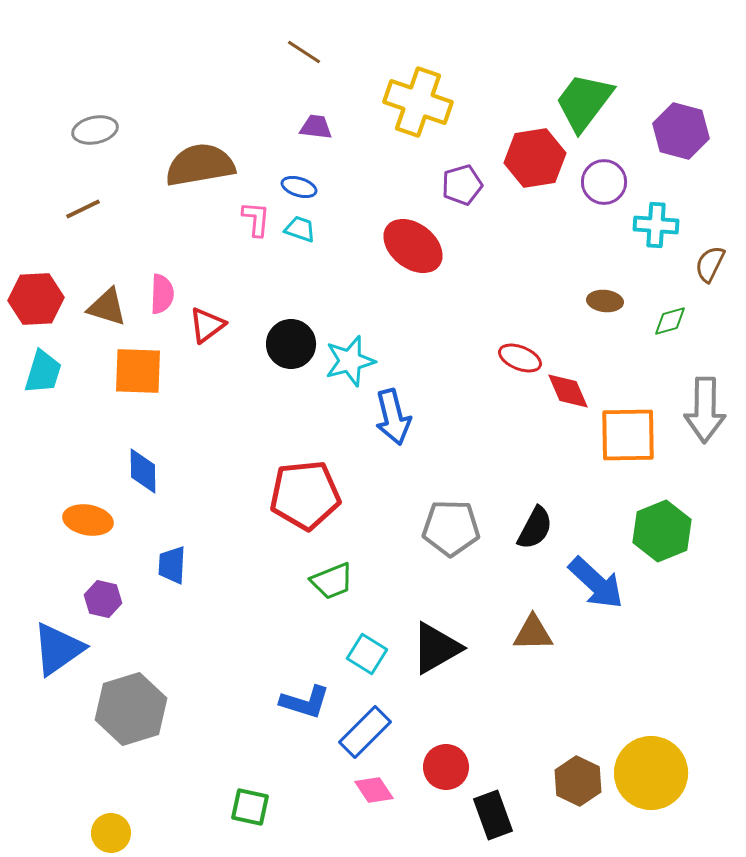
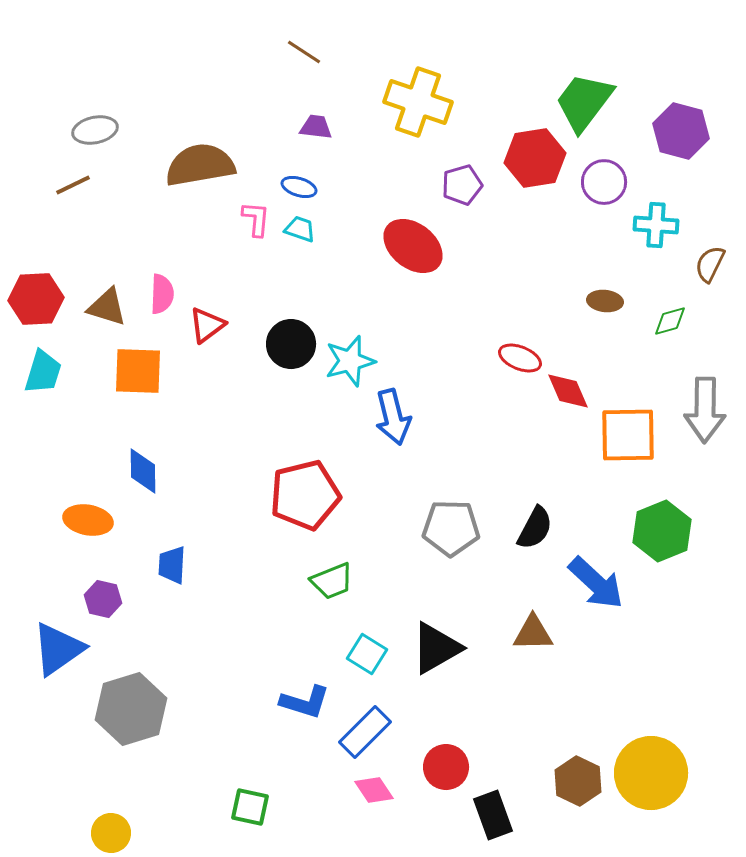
brown line at (83, 209): moved 10 px left, 24 px up
red pentagon at (305, 495): rotated 8 degrees counterclockwise
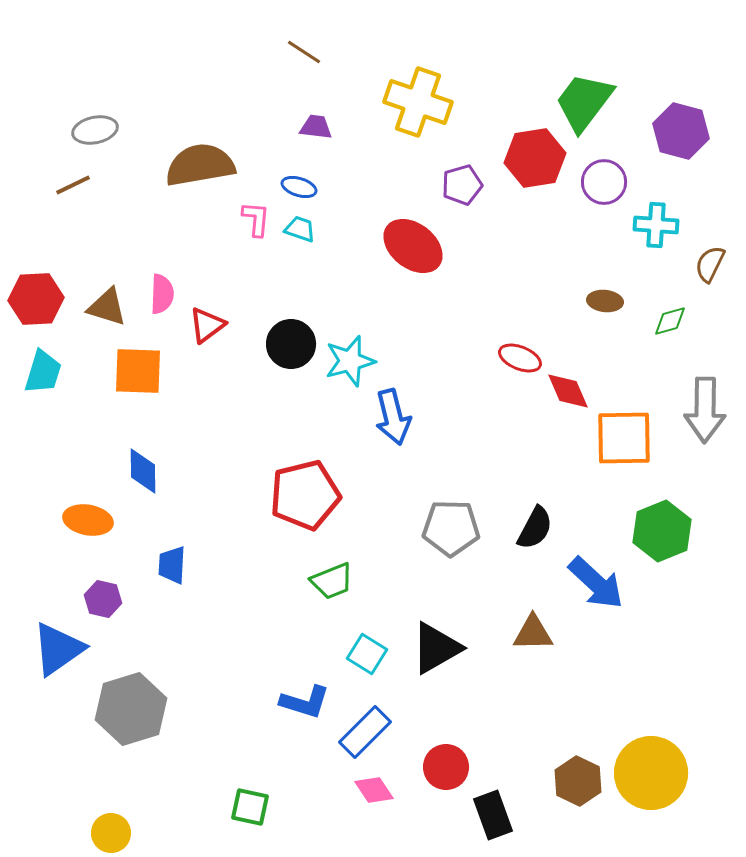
orange square at (628, 435): moved 4 px left, 3 px down
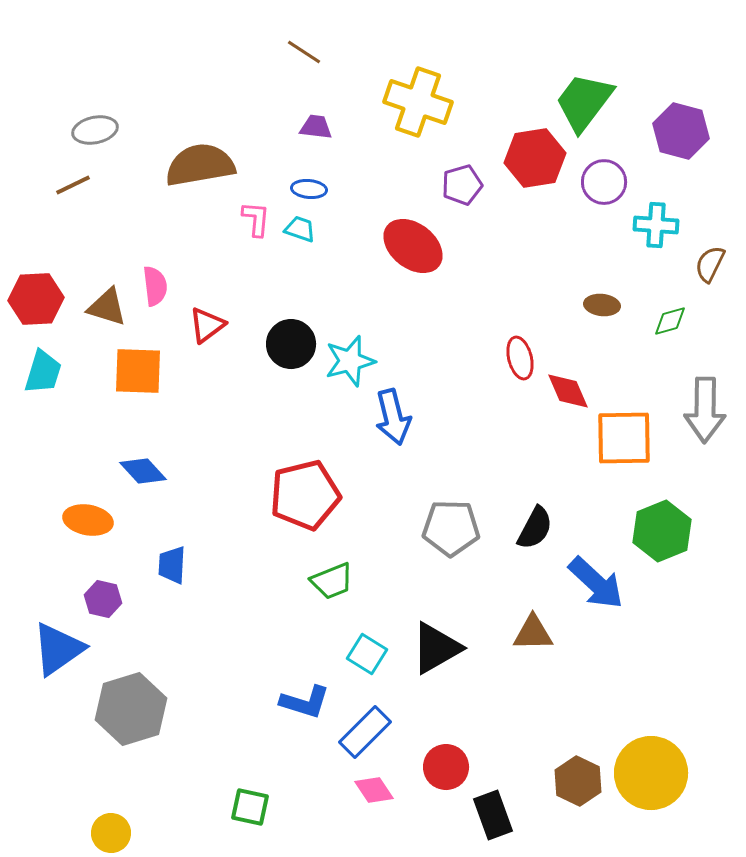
blue ellipse at (299, 187): moved 10 px right, 2 px down; rotated 12 degrees counterclockwise
pink semicircle at (162, 294): moved 7 px left, 8 px up; rotated 9 degrees counterclockwise
brown ellipse at (605, 301): moved 3 px left, 4 px down
red ellipse at (520, 358): rotated 54 degrees clockwise
blue diamond at (143, 471): rotated 42 degrees counterclockwise
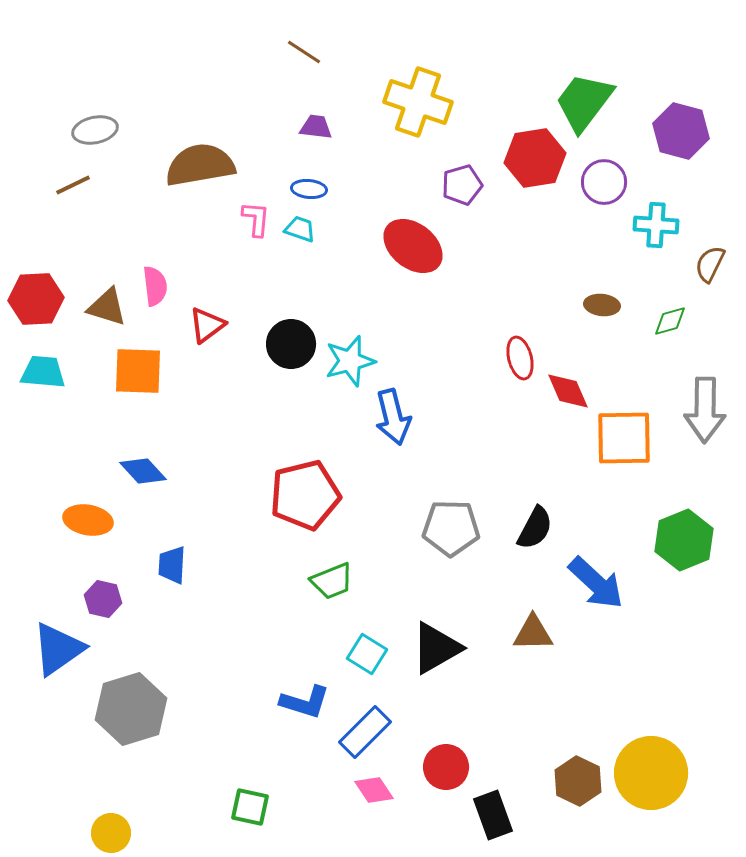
cyan trapezoid at (43, 372): rotated 102 degrees counterclockwise
green hexagon at (662, 531): moved 22 px right, 9 px down
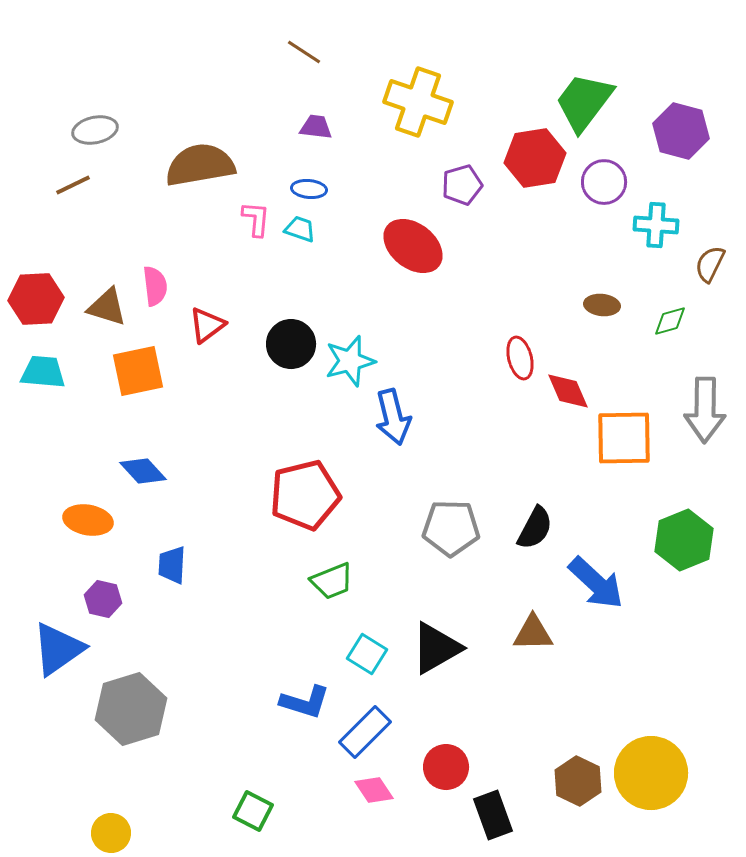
orange square at (138, 371): rotated 14 degrees counterclockwise
green square at (250, 807): moved 3 px right, 4 px down; rotated 15 degrees clockwise
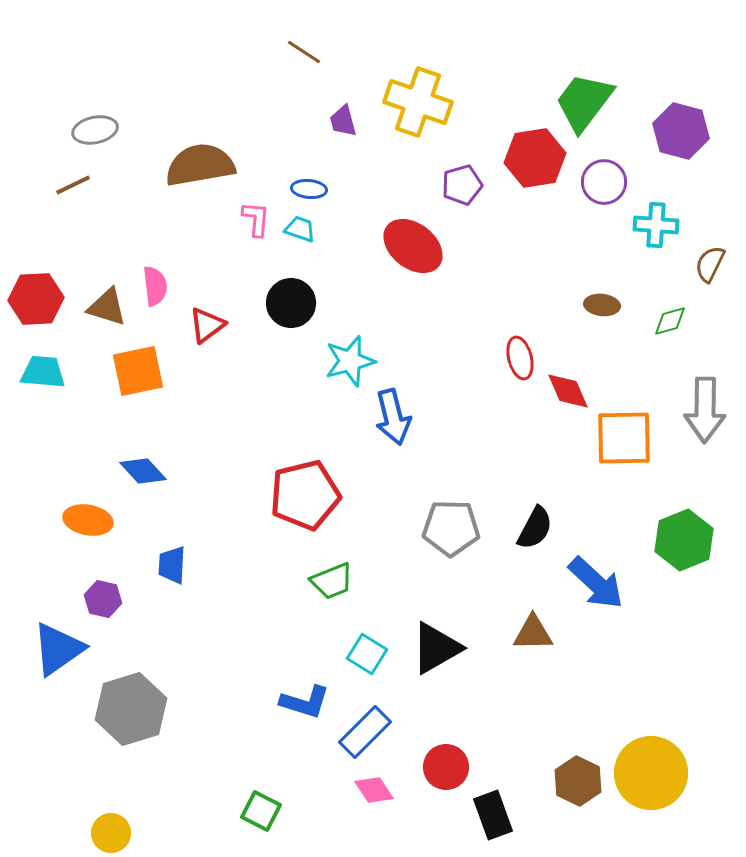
purple trapezoid at (316, 127): moved 27 px right, 6 px up; rotated 112 degrees counterclockwise
black circle at (291, 344): moved 41 px up
green square at (253, 811): moved 8 px right
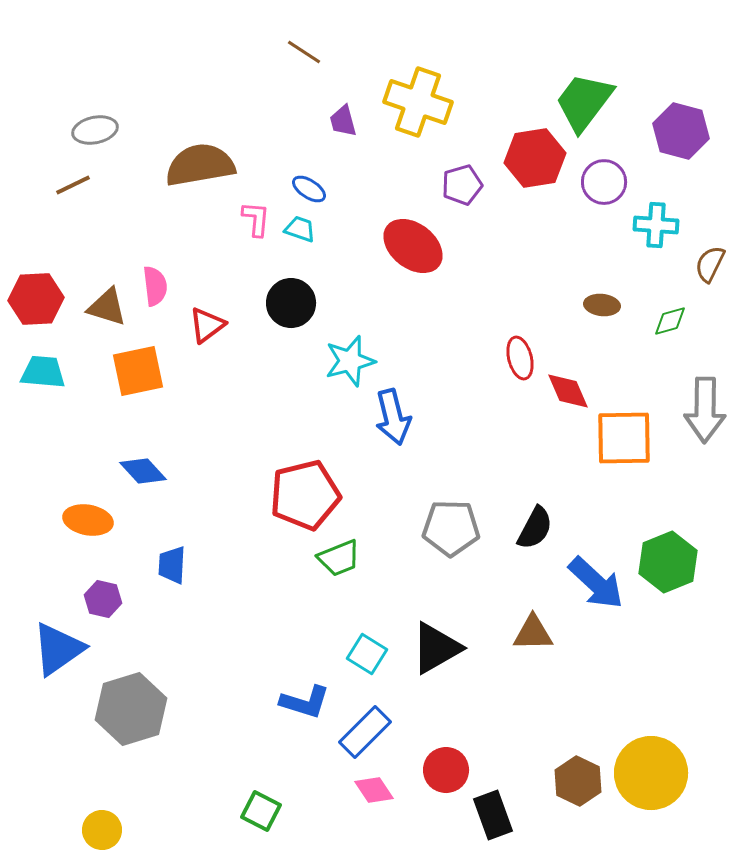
blue ellipse at (309, 189): rotated 28 degrees clockwise
green hexagon at (684, 540): moved 16 px left, 22 px down
green trapezoid at (332, 581): moved 7 px right, 23 px up
red circle at (446, 767): moved 3 px down
yellow circle at (111, 833): moved 9 px left, 3 px up
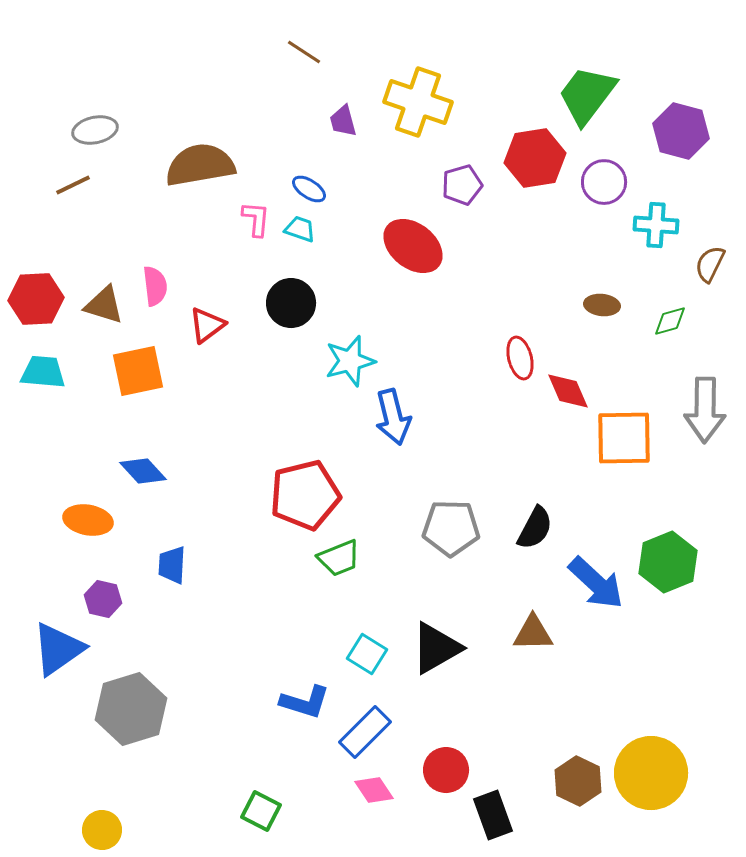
green trapezoid at (584, 102): moved 3 px right, 7 px up
brown triangle at (107, 307): moved 3 px left, 2 px up
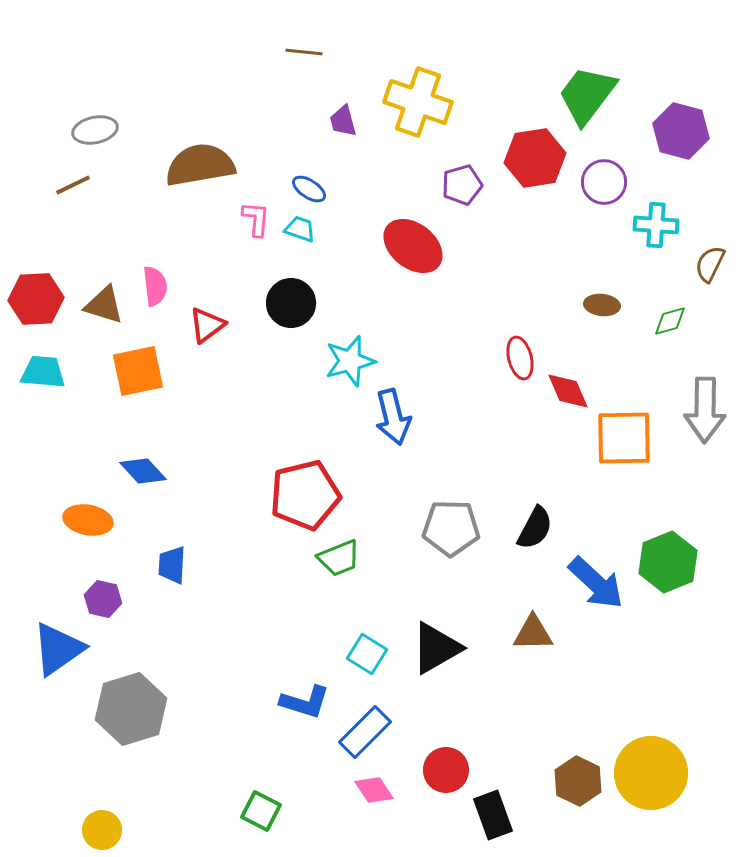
brown line at (304, 52): rotated 27 degrees counterclockwise
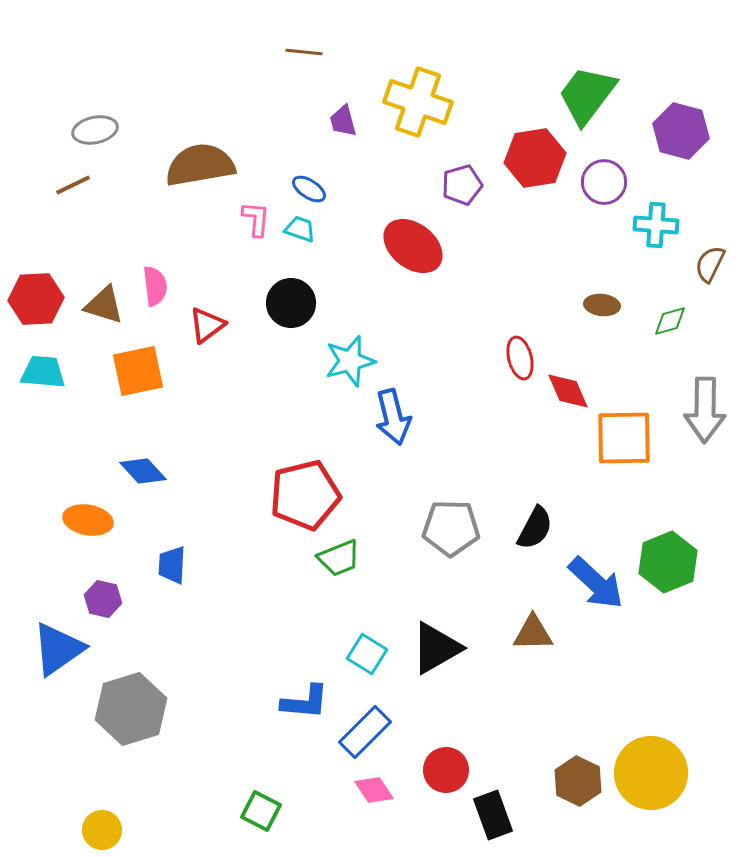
blue L-shape at (305, 702): rotated 12 degrees counterclockwise
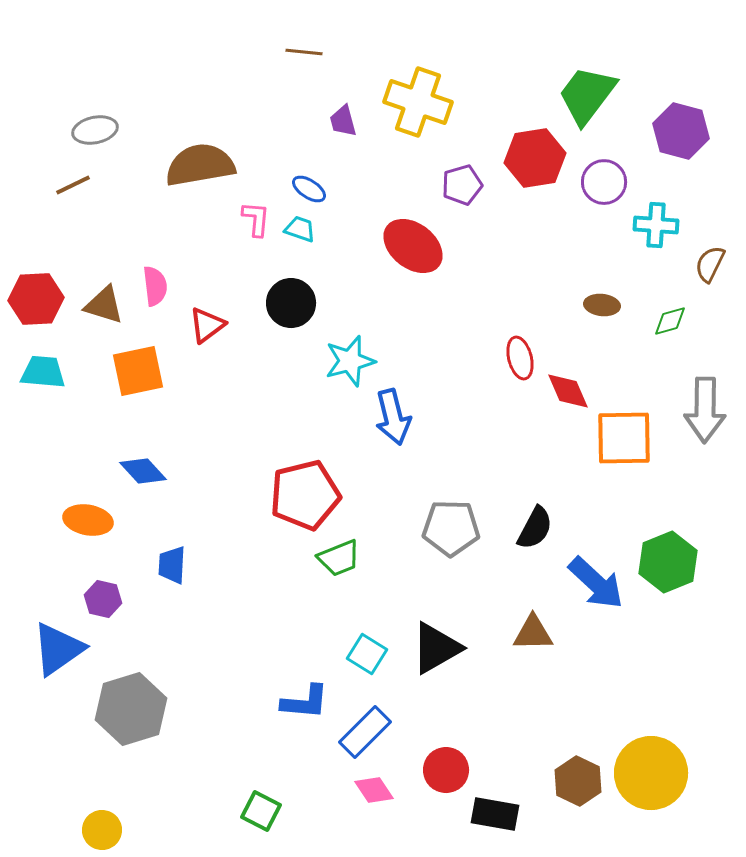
black rectangle at (493, 815): moved 2 px right, 1 px up; rotated 60 degrees counterclockwise
